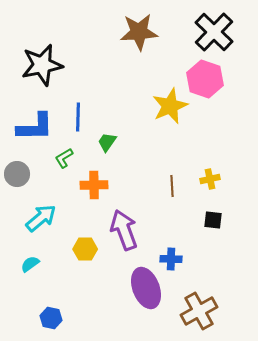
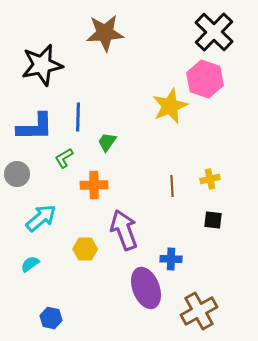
brown star: moved 34 px left, 1 px down
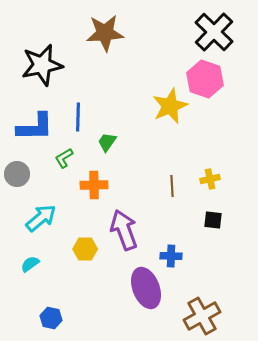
blue cross: moved 3 px up
brown cross: moved 3 px right, 5 px down
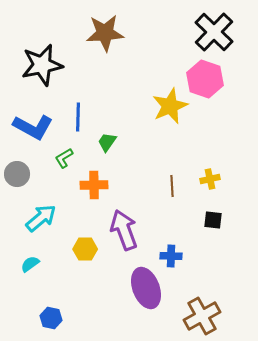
blue L-shape: moved 2 px left; rotated 30 degrees clockwise
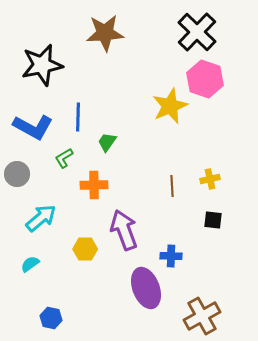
black cross: moved 17 px left
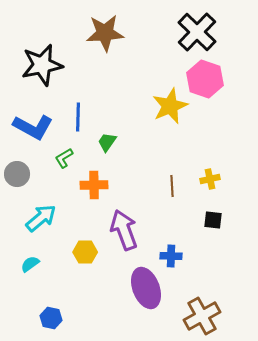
yellow hexagon: moved 3 px down
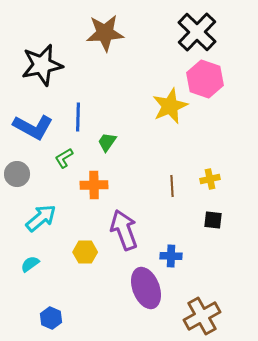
blue hexagon: rotated 10 degrees clockwise
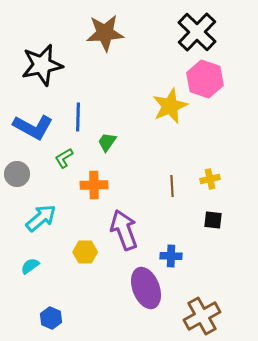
cyan semicircle: moved 2 px down
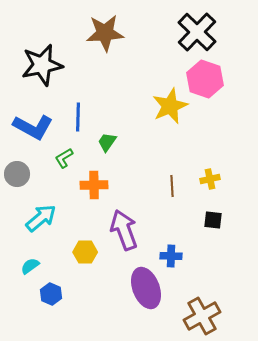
blue hexagon: moved 24 px up
